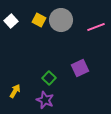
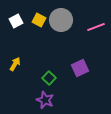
white square: moved 5 px right; rotated 16 degrees clockwise
yellow arrow: moved 27 px up
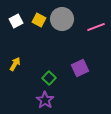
gray circle: moved 1 px right, 1 px up
purple star: rotated 12 degrees clockwise
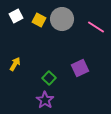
white square: moved 5 px up
pink line: rotated 54 degrees clockwise
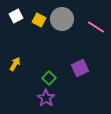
purple star: moved 1 px right, 2 px up
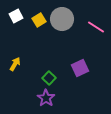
yellow square: rotated 32 degrees clockwise
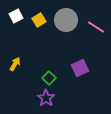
gray circle: moved 4 px right, 1 px down
